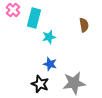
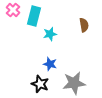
cyan rectangle: moved 2 px up
cyan star: moved 1 px right, 3 px up
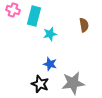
pink cross: rotated 24 degrees counterclockwise
gray star: moved 1 px left
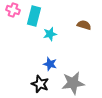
brown semicircle: rotated 64 degrees counterclockwise
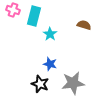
cyan star: rotated 24 degrees counterclockwise
